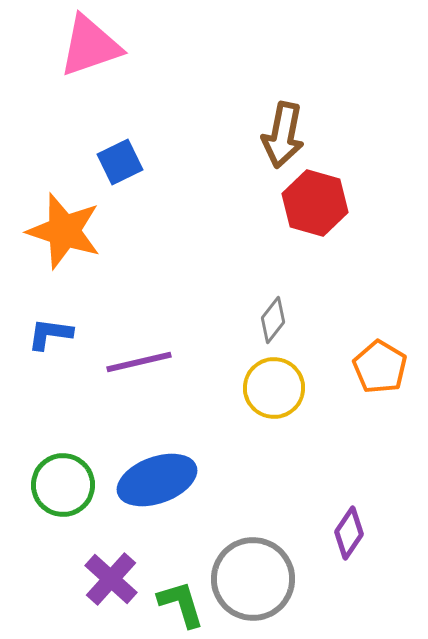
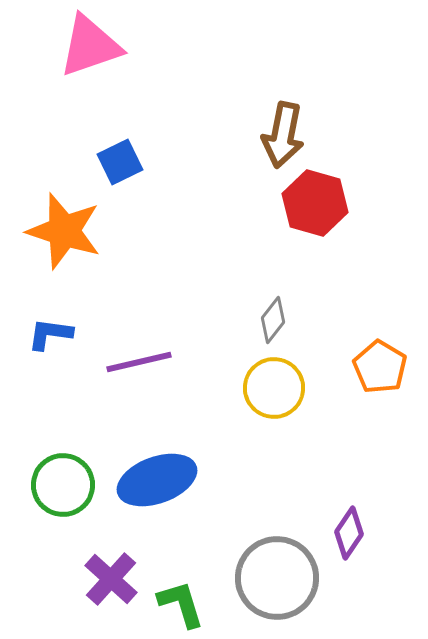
gray circle: moved 24 px right, 1 px up
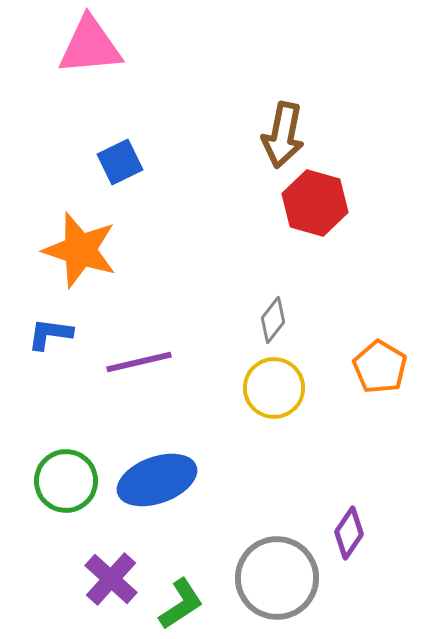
pink triangle: rotated 14 degrees clockwise
orange star: moved 16 px right, 19 px down
green circle: moved 3 px right, 4 px up
green L-shape: rotated 74 degrees clockwise
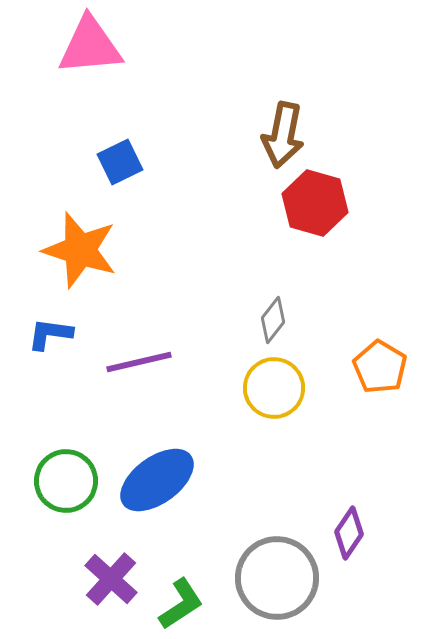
blue ellipse: rotated 16 degrees counterclockwise
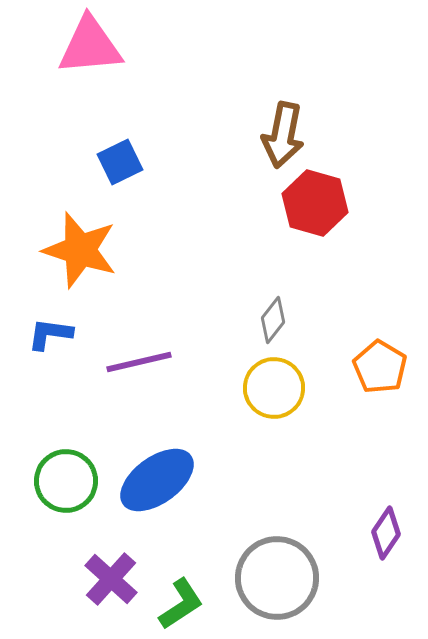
purple diamond: moved 37 px right
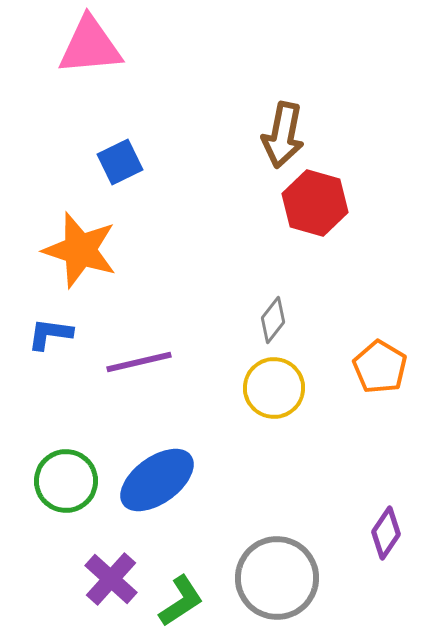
green L-shape: moved 3 px up
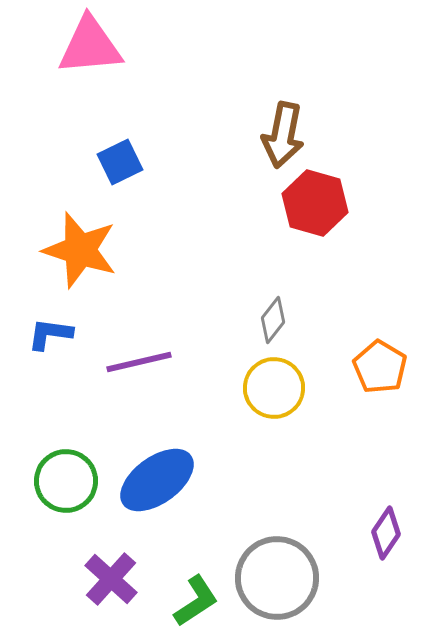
green L-shape: moved 15 px right
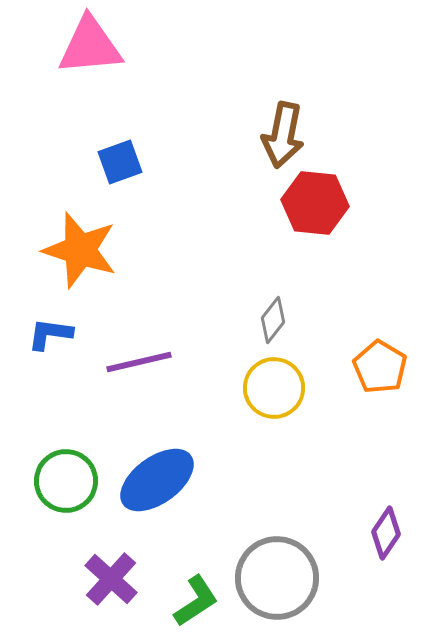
blue square: rotated 6 degrees clockwise
red hexagon: rotated 10 degrees counterclockwise
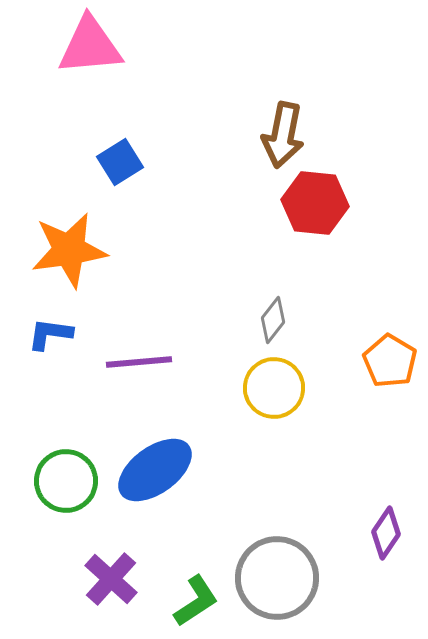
blue square: rotated 12 degrees counterclockwise
orange star: moved 11 px left; rotated 26 degrees counterclockwise
purple line: rotated 8 degrees clockwise
orange pentagon: moved 10 px right, 6 px up
blue ellipse: moved 2 px left, 10 px up
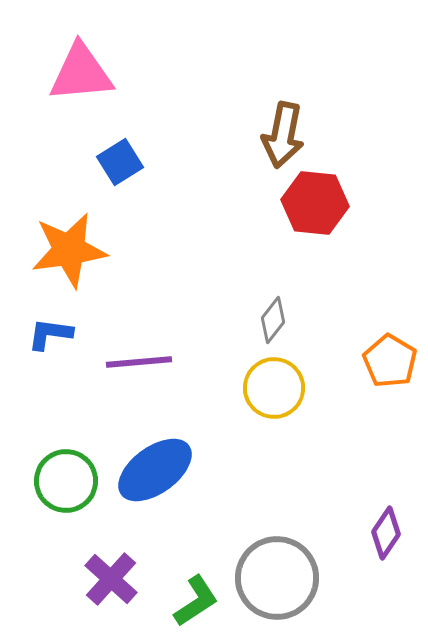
pink triangle: moved 9 px left, 27 px down
